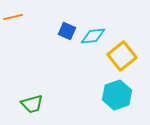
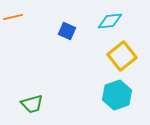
cyan diamond: moved 17 px right, 15 px up
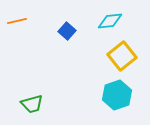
orange line: moved 4 px right, 4 px down
blue square: rotated 18 degrees clockwise
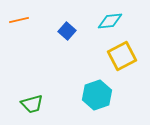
orange line: moved 2 px right, 1 px up
yellow square: rotated 12 degrees clockwise
cyan hexagon: moved 20 px left
